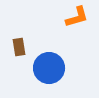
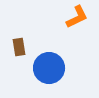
orange L-shape: rotated 10 degrees counterclockwise
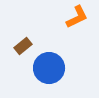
brown rectangle: moved 4 px right, 1 px up; rotated 60 degrees clockwise
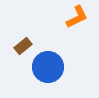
blue circle: moved 1 px left, 1 px up
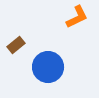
brown rectangle: moved 7 px left, 1 px up
